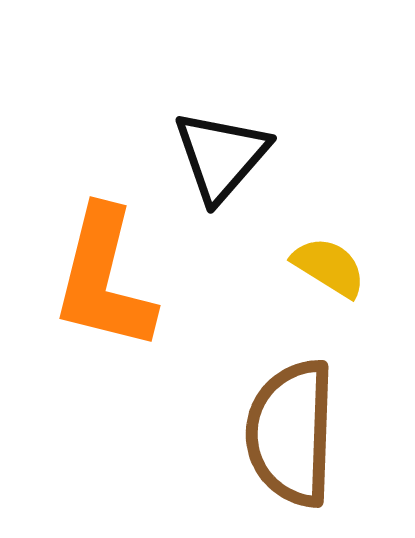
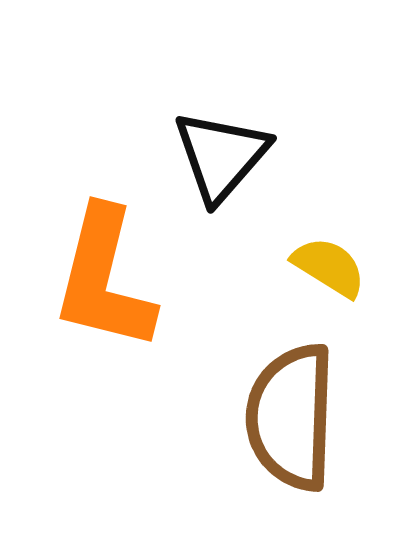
brown semicircle: moved 16 px up
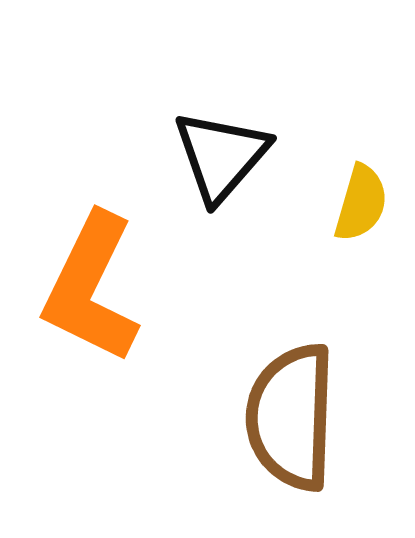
yellow semicircle: moved 32 px right, 64 px up; rotated 74 degrees clockwise
orange L-shape: moved 13 px left, 9 px down; rotated 12 degrees clockwise
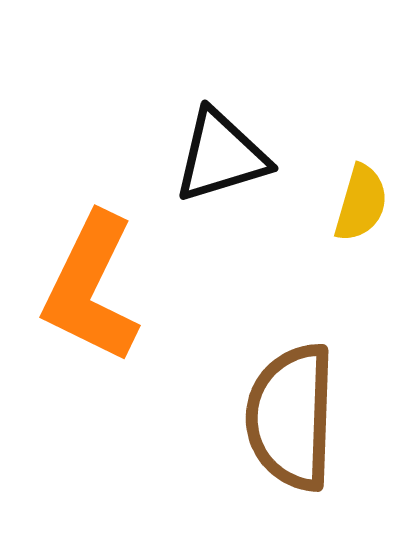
black triangle: rotated 32 degrees clockwise
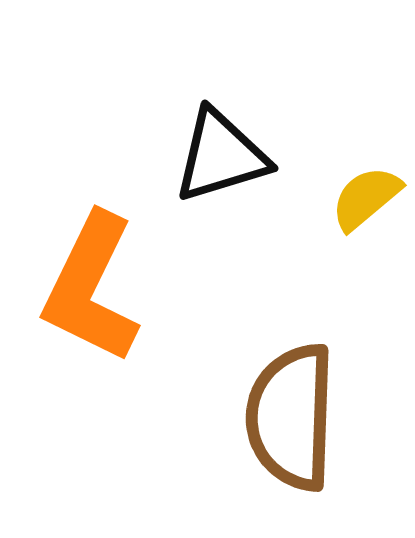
yellow semicircle: moved 5 px right, 5 px up; rotated 146 degrees counterclockwise
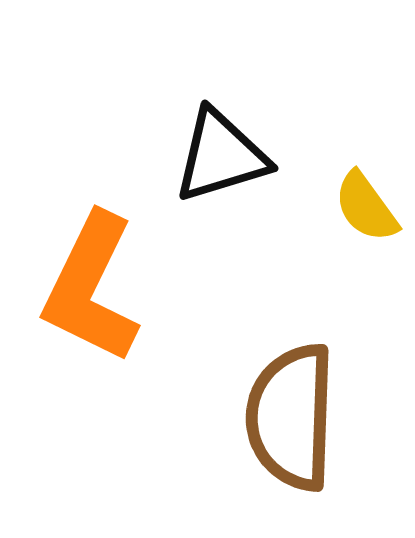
yellow semicircle: moved 9 px down; rotated 86 degrees counterclockwise
